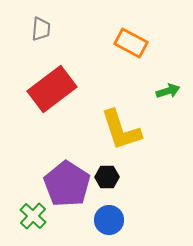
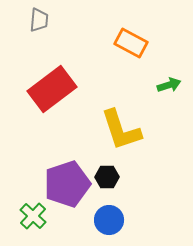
gray trapezoid: moved 2 px left, 9 px up
green arrow: moved 1 px right, 6 px up
purple pentagon: rotated 21 degrees clockwise
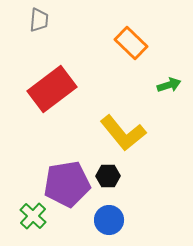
orange rectangle: rotated 16 degrees clockwise
yellow L-shape: moved 2 px right, 3 px down; rotated 21 degrees counterclockwise
black hexagon: moved 1 px right, 1 px up
purple pentagon: rotated 9 degrees clockwise
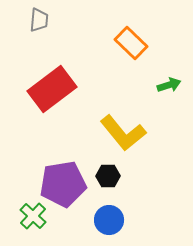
purple pentagon: moved 4 px left
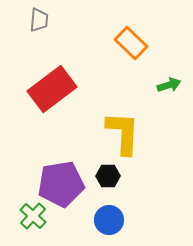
yellow L-shape: rotated 138 degrees counterclockwise
purple pentagon: moved 2 px left
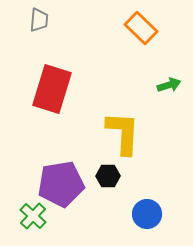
orange rectangle: moved 10 px right, 15 px up
red rectangle: rotated 36 degrees counterclockwise
blue circle: moved 38 px right, 6 px up
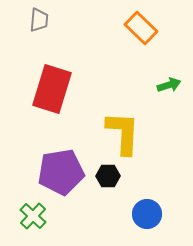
purple pentagon: moved 12 px up
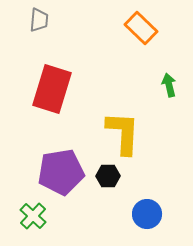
green arrow: rotated 85 degrees counterclockwise
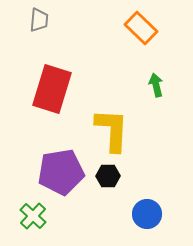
green arrow: moved 13 px left
yellow L-shape: moved 11 px left, 3 px up
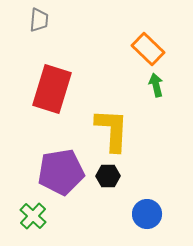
orange rectangle: moved 7 px right, 21 px down
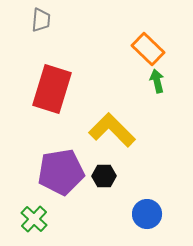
gray trapezoid: moved 2 px right
green arrow: moved 1 px right, 4 px up
yellow L-shape: rotated 48 degrees counterclockwise
black hexagon: moved 4 px left
green cross: moved 1 px right, 3 px down
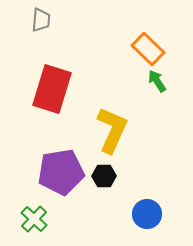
green arrow: rotated 20 degrees counterclockwise
yellow L-shape: rotated 69 degrees clockwise
